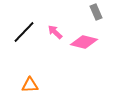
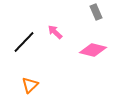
black line: moved 10 px down
pink diamond: moved 9 px right, 8 px down
orange triangle: rotated 42 degrees counterclockwise
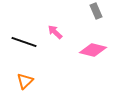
gray rectangle: moved 1 px up
black line: rotated 65 degrees clockwise
orange triangle: moved 5 px left, 4 px up
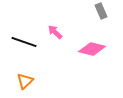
gray rectangle: moved 5 px right
pink diamond: moved 1 px left, 1 px up
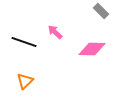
gray rectangle: rotated 21 degrees counterclockwise
pink diamond: rotated 12 degrees counterclockwise
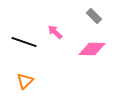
gray rectangle: moved 7 px left, 5 px down
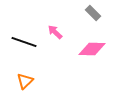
gray rectangle: moved 1 px left, 3 px up
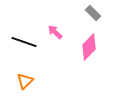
pink diamond: moved 3 px left, 2 px up; rotated 48 degrees counterclockwise
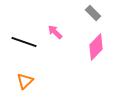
pink diamond: moved 7 px right
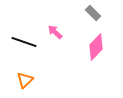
orange triangle: moved 1 px up
